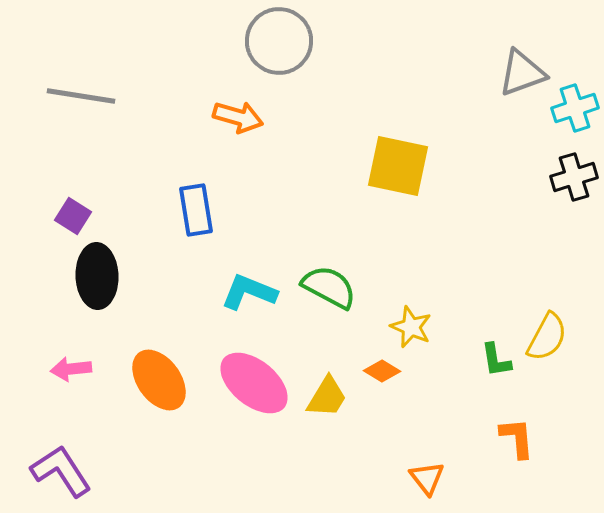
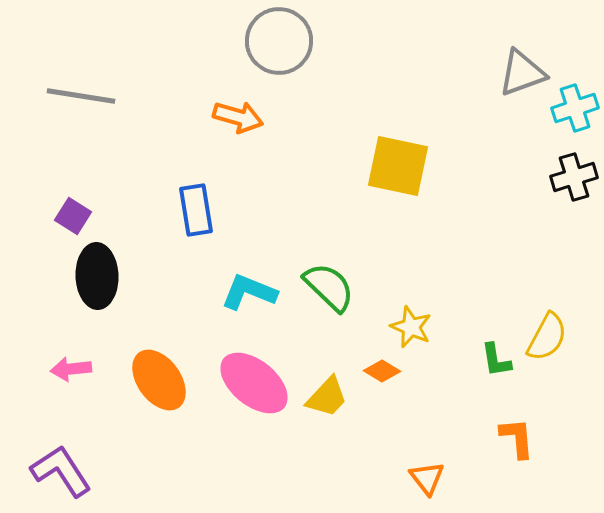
green semicircle: rotated 16 degrees clockwise
yellow trapezoid: rotated 12 degrees clockwise
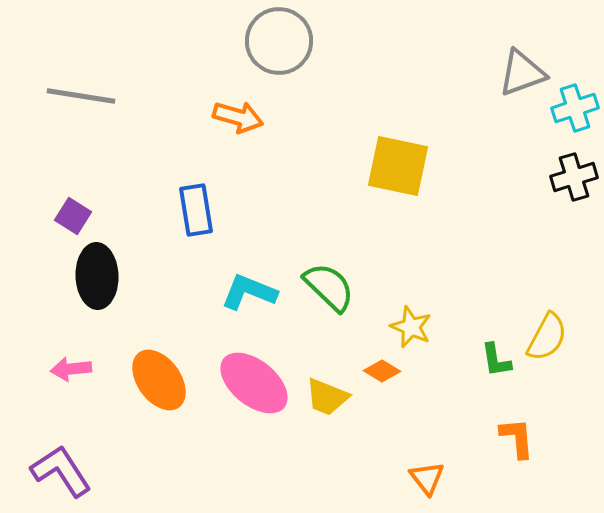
yellow trapezoid: rotated 69 degrees clockwise
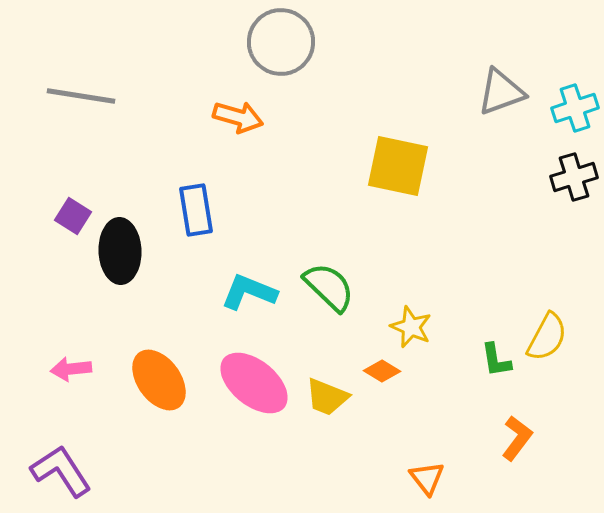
gray circle: moved 2 px right, 1 px down
gray triangle: moved 21 px left, 19 px down
black ellipse: moved 23 px right, 25 px up
orange L-shape: rotated 42 degrees clockwise
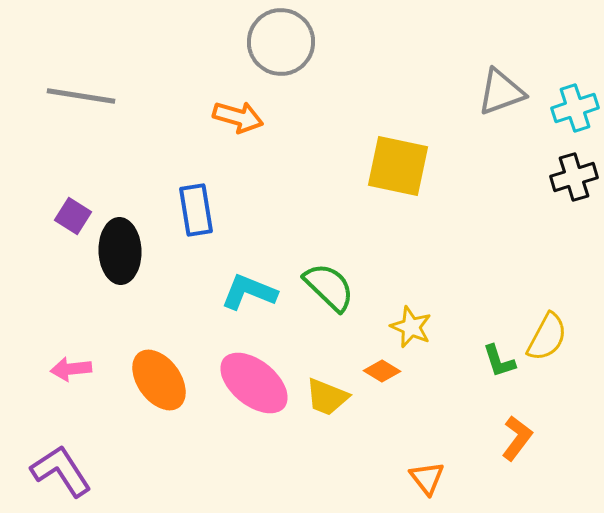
green L-shape: moved 3 px right, 1 px down; rotated 9 degrees counterclockwise
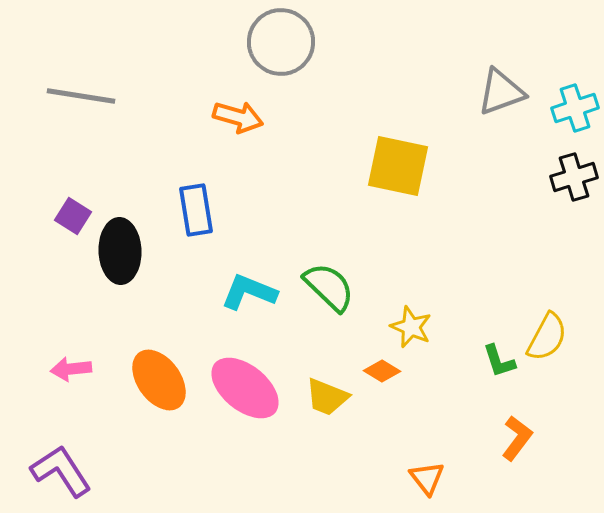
pink ellipse: moved 9 px left, 5 px down
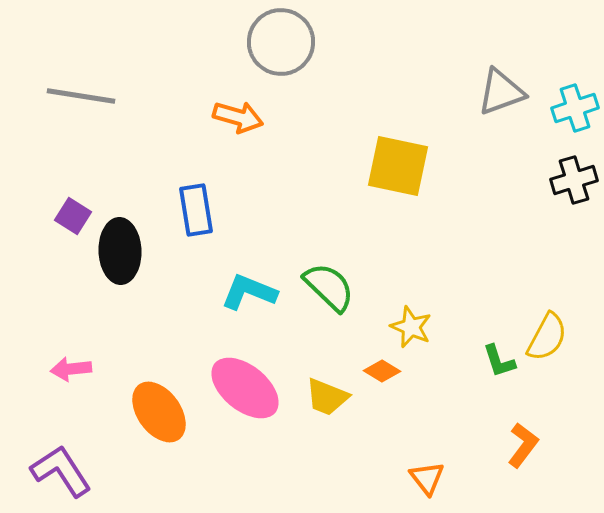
black cross: moved 3 px down
orange ellipse: moved 32 px down
orange L-shape: moved 6 px right, 7 px down
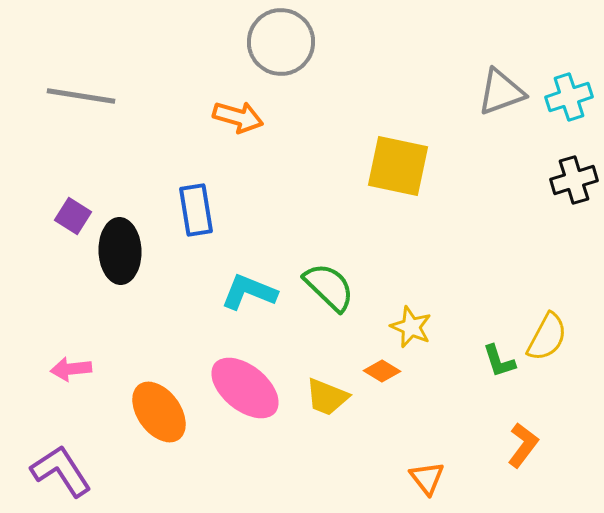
cyan cross: moved 6 px left, 11 px up
